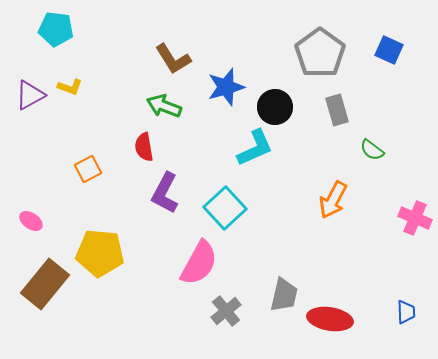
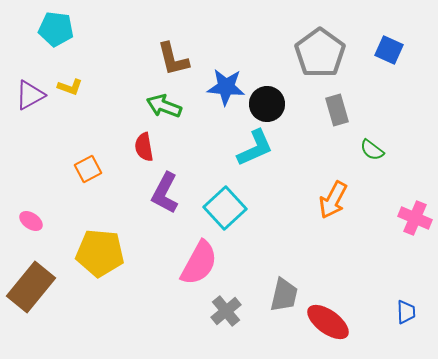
brown L-shape: rotated 18 degrees clockwise
blue star: rotated 21 degrees clockwise
black circle: moved 8 px left, 3 px up
brown rectangle: moved 14 px left, 3 px down
red ellipse: moved 2 px left, 3 px down; rotated 27 degrees clockwise
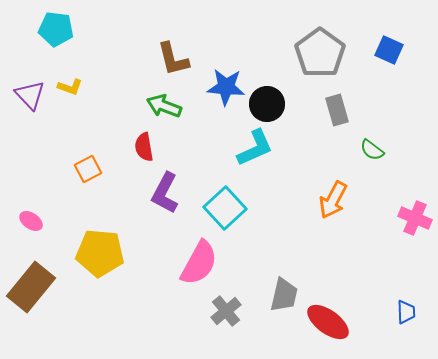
purple triangle: rotated 44 degrees counterclockwise
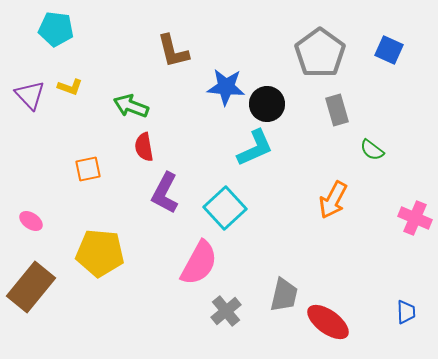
brown L-shape: moved 8 px up
green arrow: moved 33 px left
orange square: rotated 16 degrees clockwise
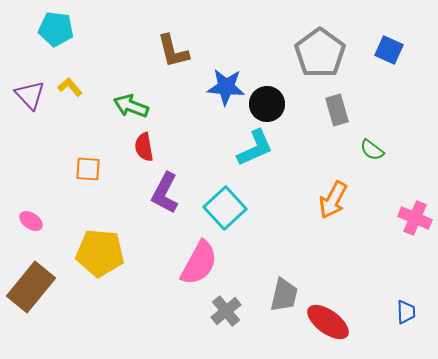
yellow L-shape: rotated 150 degrees counterclockwise
orange square: rotated 16 degrees clockwise
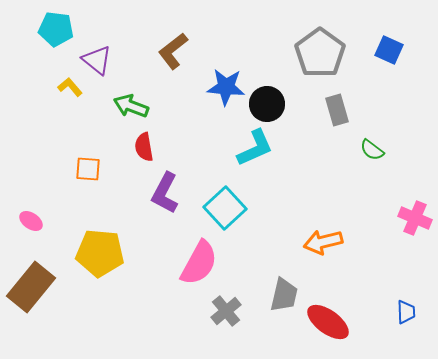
brown L-shape: rotated 66 degrees clockwise
purple triangle: moved 67 px right, 35 px up; rotated 8 degrees counterclockwise
orange arrow: moved 10 px left, 42 px down; rotated 48 degrees clockwise
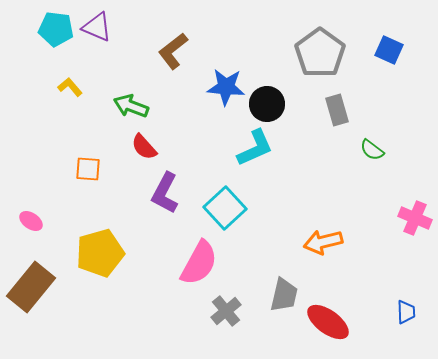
purple triangle: moved 33 px up; rotated 16 degrees counterclockwise
red semicircle: rotated 32 degrees counterclockwise
yellow pentagon: rotated 21 degrees counterclockwise
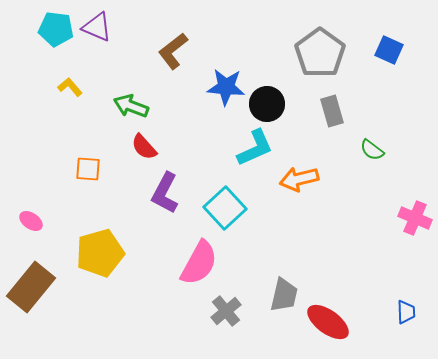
gray rectangle: moved 5 px left, 1 px down
orange arrow: moved 24 px left, 63 px up
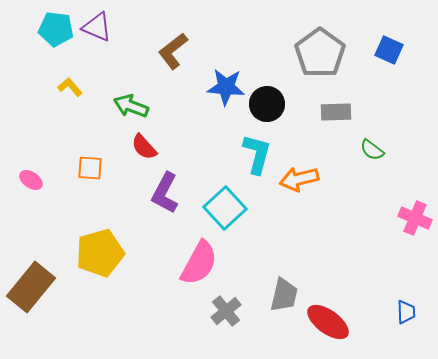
gray rectangle: moved 4 px right, 1 px down; rotated 76 degrees counterclockwise
cyan L-shape: moved 2 px right, 6 px down; rotated 51 degrees counterclockwise
orange square: moved 2 px right, 1 px up
pink ellipse: moved 41 px up
